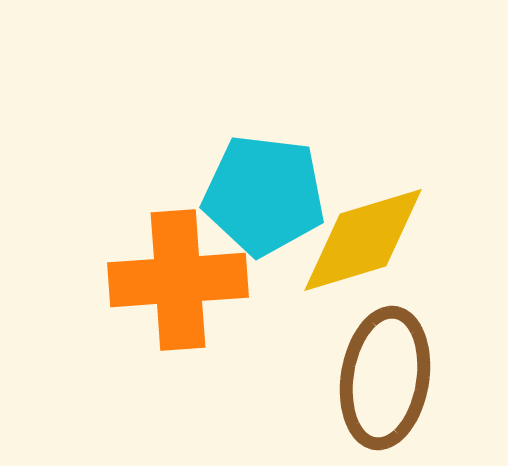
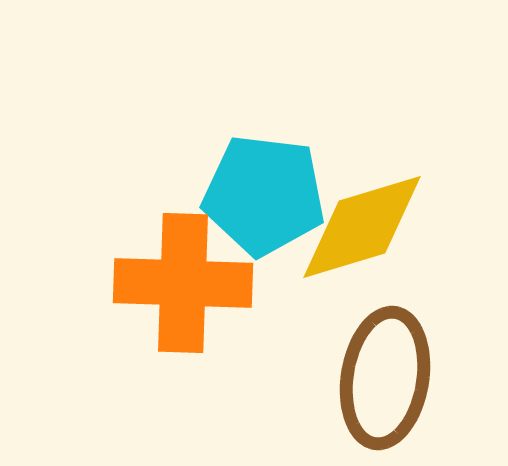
yellow diamond: moved 1 px left, 13 px up
orange cross: moved 5 px right, 3 px down; rotated 6 degrees clockwise
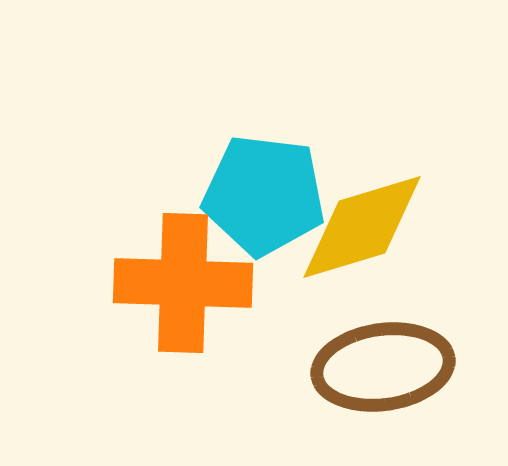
brown ellipse: moved 2 px left, 11 px up; rotated 73 degrees clockwise
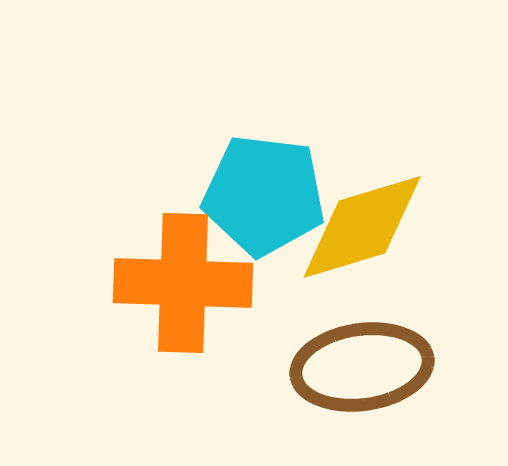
brown ellipse: moved 21 px left
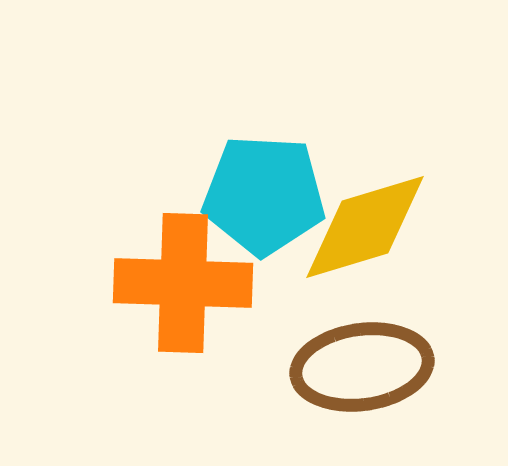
cyan pentagon: rotated 4 degrees counterclockwise
yellow diamond: moved 3 px right
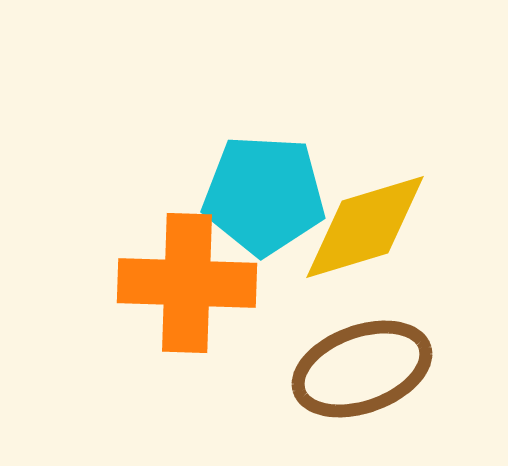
orange cross: moved 4 px right
brown ellipse: moved 2 px down; rotated 12 degrees counterclockwise
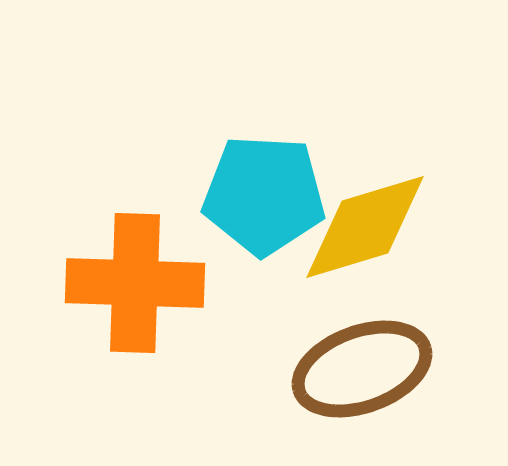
orange cross: moved 52 px left
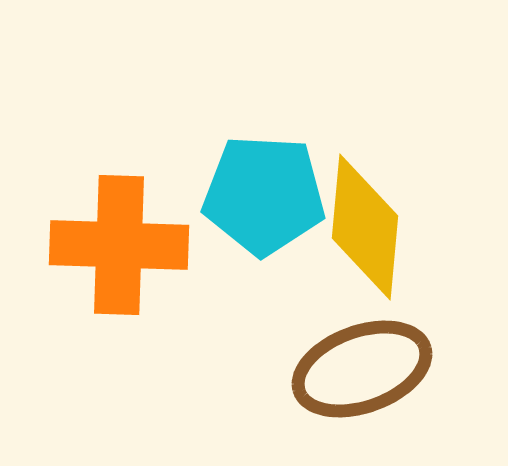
yellow diamond: rotated 68 degrees counterclockwise
orange cross: moved 16 px left, 38 px up
